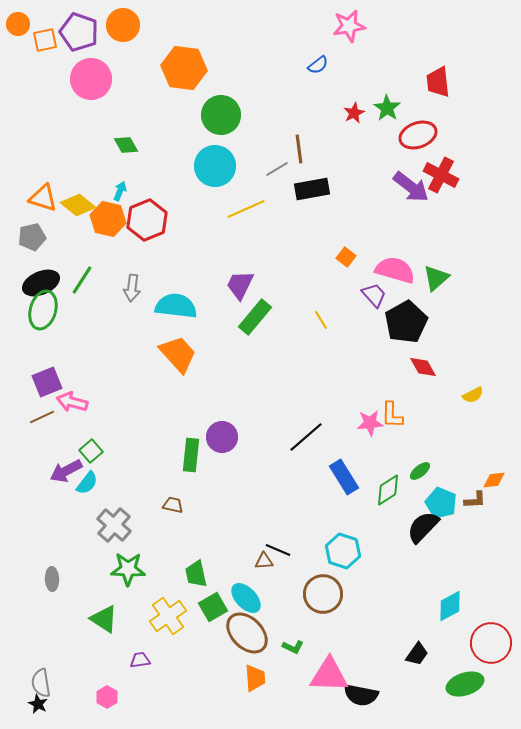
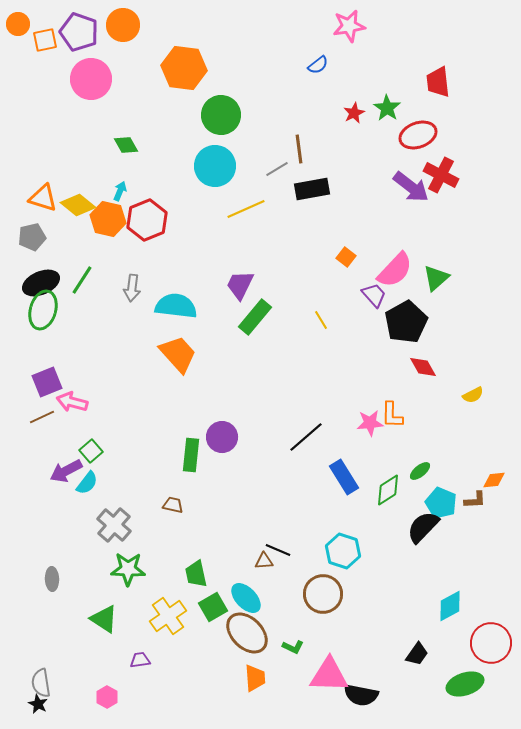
pink semicircle at (395, 270): rotated 117 degrees clockwise
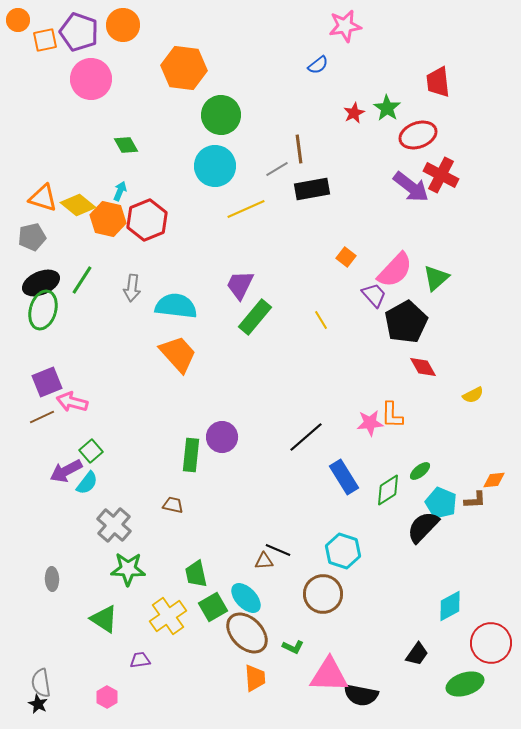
orange circle at (18, 24): moved 4 px up
pink star at (349, 26): moved 4 px left
